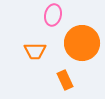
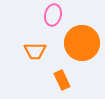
orange rectangle: moved 3 px left
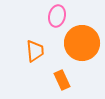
pink ellipse: moved 4 px right, 1 px down
orange trapezoid: rotated 95 degrees counterclockwise
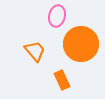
orange circle: moved 1 px left, 1 px down
orange trapezoid: rotated 35 degrees counterclockwise
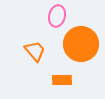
orange rectangle: rotated 66 degrees counterclockwise
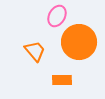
pink ellipse: rotated 15 degrees clockwise
orange circle: moved 2 px left, 2 px up
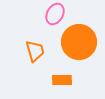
pink ellipse: moved 2 px left, 2 px up
orange trapezoid: rotated 25 degrees clockwise
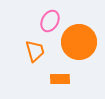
pink ellipse: moved 5 px left, 7 px down
orange rectangle: moved 2 px left, 1 px up
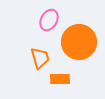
pink ellipse: moved 1 px left, 1 px up
orange trapezoid: moved 5 px right, 7 px down
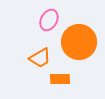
orange trapezoid: rotated 75 degrees clockwise
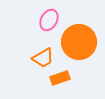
orange trapezoid: moved 3 px right
orange rectangle: moved 1 px up; rotated 18 degrees counterclockwise
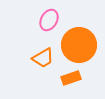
orange circle: moved 3 px down
orange rectangle: moved 11 px right
